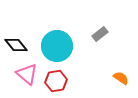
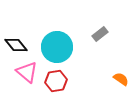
cyan circle: moved 1 px down
pink triangle: moved 2 px up
orange semicircle: moved 1 px down
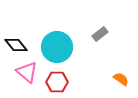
red hexagon: moved 1 px right, 1 px down; rotated 10 degrees clockwise
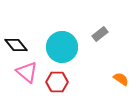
cyan circle: moved 5 px right
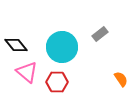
orange semicircle: rotated 21 degrees clockwise
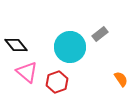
cyan circle: moved 8 px right
red hexagon: rotated 20 degrees counterclockwise
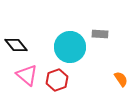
gray rectangle: rotated 42 degrees clockwise
pink triangle: moved 3 px down
red hexagon: moved 2 px up
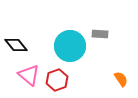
cyan circle: moved 1 px up
pink triangle: moved 2 px right
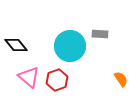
pink triangle: moved 2 px down
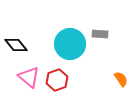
cyan circle: moved 2 px up
